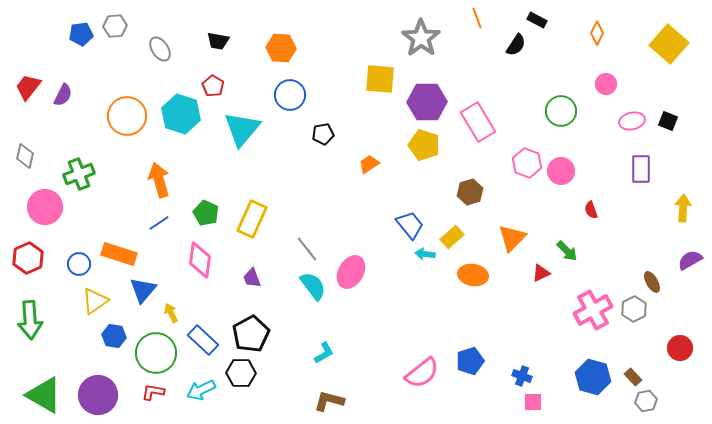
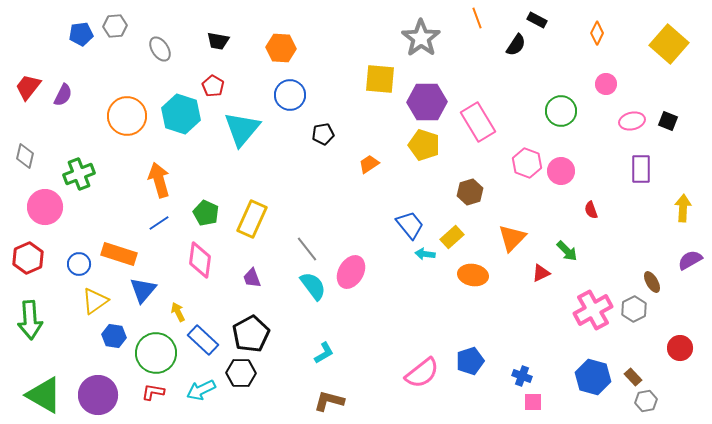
yellow arrow at (171, 313): moved 7 px right, 1 px up
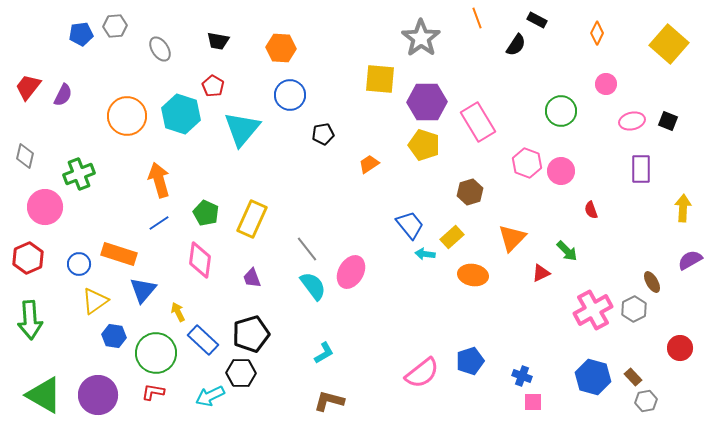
black pentagon at (251, 334): rotated 12 degrees clockwise
cyan arrow at (201, 390): moved 9 px right, 6 px down
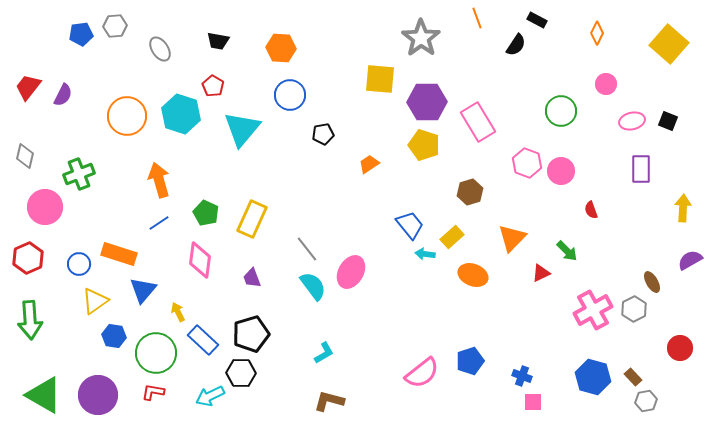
orange ellipse at (473, 275): rotated 12 degrees clockwise
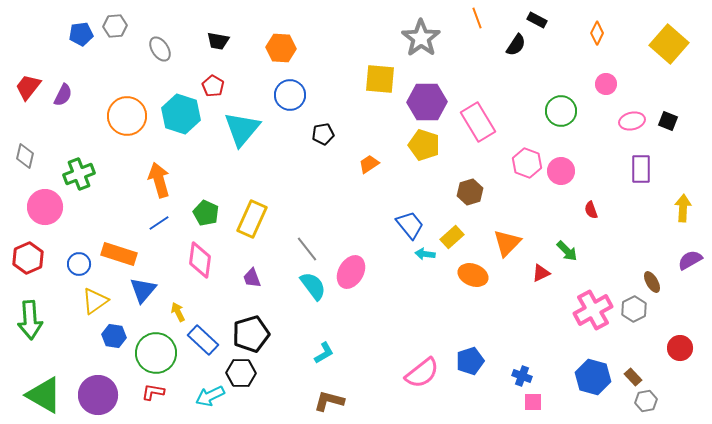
orange triangle at (512, 238): moved 5 px left, 5 px down
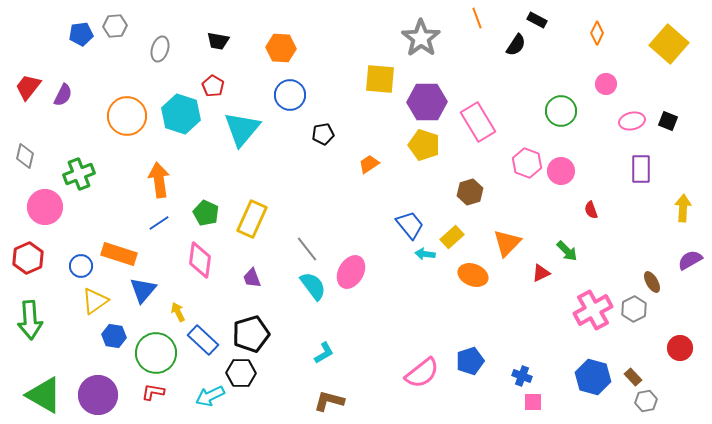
gray ellipse at (160, 49): rotated 50 degrees clockwise
orange arrow at (159, 180): rotated 8 degrees clockwise
blue circle at (79, 264): moved 2 px right, 2 px down
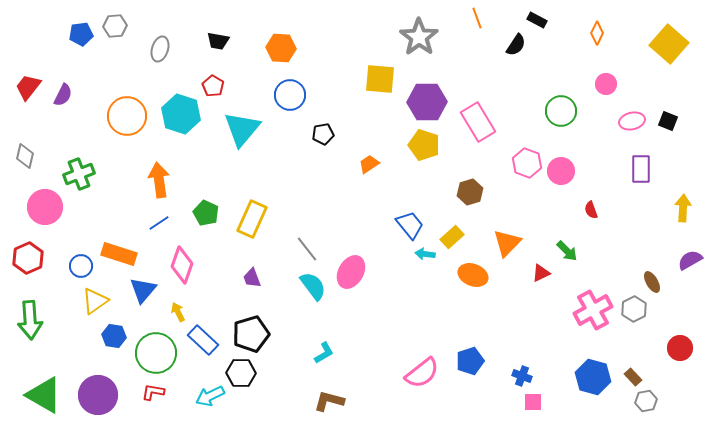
gray star at (421, 38): moved 2 px left, 1 px up
pink diamond at (200, 260): moved 18 px left, 5 px down; rotated 12 degrees clockwise
